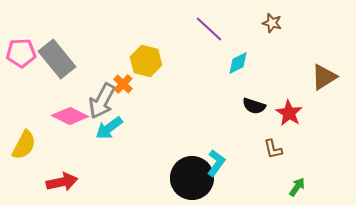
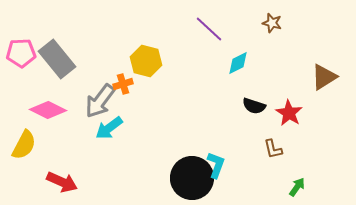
orange cross: rotated 30 degrees clockwise
gray arrow: moved 2 px left; rotated 9 degrees clockwise
pink diamond: moved 22 px left, 6 px up
cyan L-shape: moved 2 px down; rotated 16 degrees counterclockwise
red arrow: rotated 36 degrees clockwise
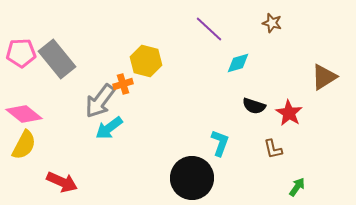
cyan diamond: rotated 10 degrees clockwise
pink diamond: moved 24 px left, 4 px down; rotated 12 degrees clockwise
cyan L-shape: moved 4 px right, 22 px up
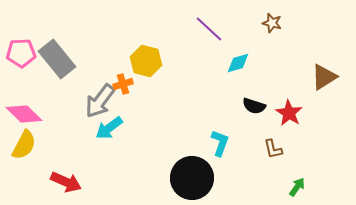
pink diamond: rotated 6 degrees clockwise
red arrow: moved 4 px right
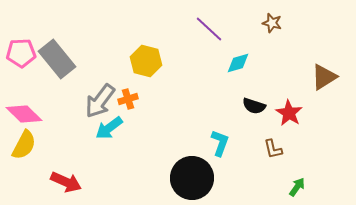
orange cross: moved 5 px right, 15 px down
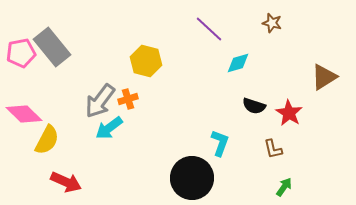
pink pentagon: rotated 8 degrees counterclockwise
gray rectangle: moved 5 px left, 12 px up
yellow semicircle: moved 23 px right, 5 px up
green arrow: moved 13 px left
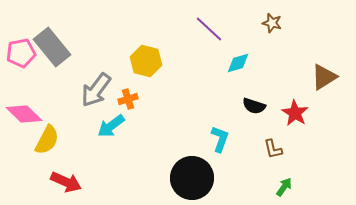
gray arrow: moved 4 px left, 11 px up
red star: moved 6 px right
cyan arrow: moved 2 px right, 2 px up
cyan L-shape: moved 4 px up
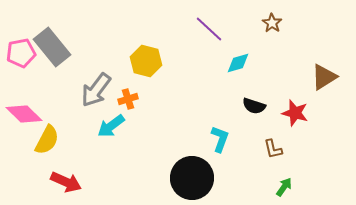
brown star: rotated 18 degrees clockwise
red star: rotated 16 degrees counterclockwise
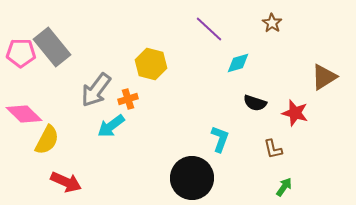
pink pentagon: rotated 12 degrees clockwise
yellow hexagon: moved 5 px right, 3 px down
black semicircle: moved 1 px right, 3 px up
